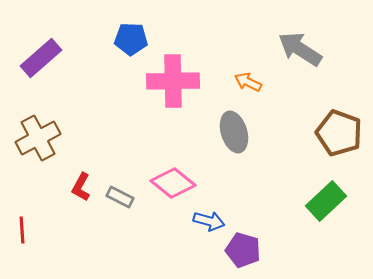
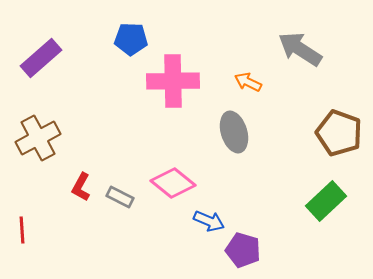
blue arrow: rotated 8 degrees clockwise
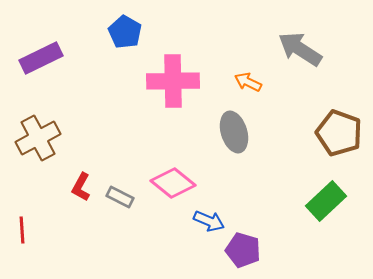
blue pentagon: moved 6 px left, 7 px up; rotated 28 degrees clockwise
purple rectangle: rotated 15 degrees clockwise
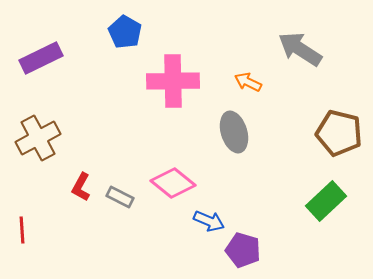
brown pentagon: rotated 6 degrees counterclockwise
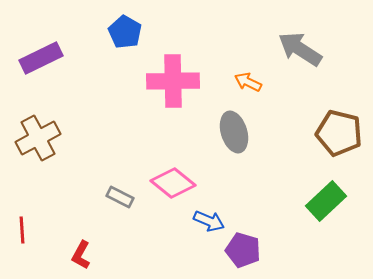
red L-shape: moved 68 px down
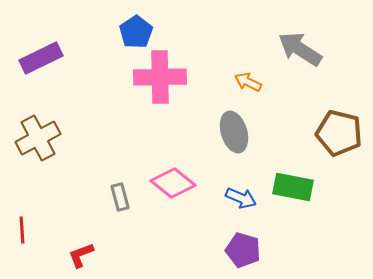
blue pentagon: moved 11 px right; rotated 8 degrees clockwise
pink cross: moved 13 px left, 4 px up
gray rectangle: rotated 48 degrees clockwise
green rectangle: moved 33 px left, 14 px up; rotated 54 degrees clockwise
blue arrow: moved 32 px right, 23 px up
red L-shape: rotated 40 degrees clockwise
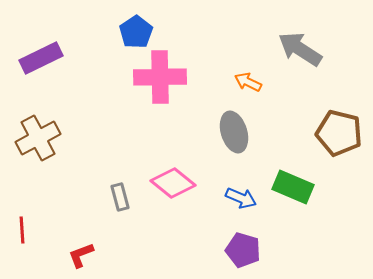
green rectangle: rotated 12 degrees clockwise
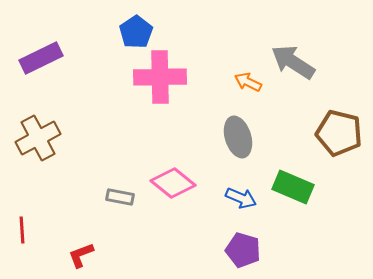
gray arrow: moved 7 px left, 13 px down
gray ellipse: moved 4 px right, 5 px down
gray rectangle: rotated 64 degrees counterclockwise
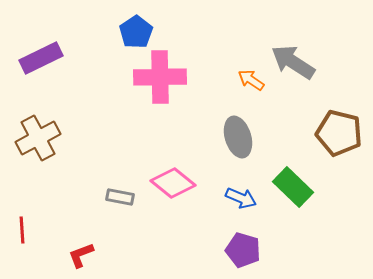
orange arrow: moved 3 px right, 2 px up; rotated 8 degrees clockwise
green rectangle: rotated 21 degrees clockwise
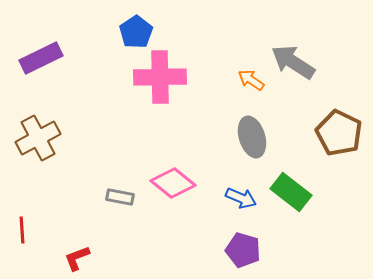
brown pentagon: rotated 12 degrees clockwise
gray ellipse: moved 14 px right
green rectangle: moved 2 px left, 5 px down; rotated 6 degrees counterclockwise
red L-shape: moved 4 px left, 3 px down
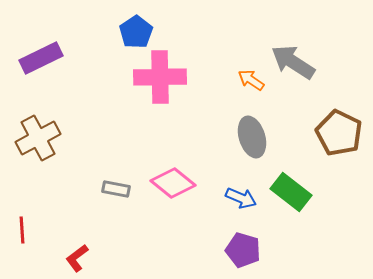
gray rectangle: moved 4 px left, 8 px up
red L-shape: rotated 16 degrees counterclockwise
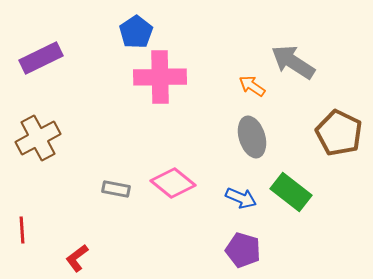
orange arrow: moved 1 px right, 6 px down
